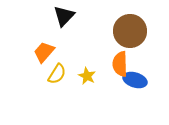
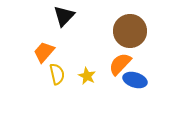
orange semicircle: rotated 45 degrees clockwise
yellow semicircle: rotated 45 degrees counterclockwise
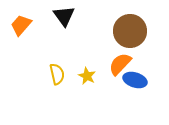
black triangle: rotated 20 degrees counterclockwise
orange trapezoid: moved 23 px left, 27 px up
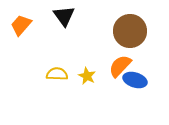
orange semicircle: moved 2 px down
yellow semicircle: rotated 75 degrees counterclockwise
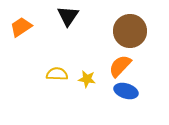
black triangle: moved 4 px right; rotated 10 degrees clockwise
orange trapezoid: moved 2 px down; rotated 15 degrees clockwise
yellow star: moved 3 px down; rotated 18 degrees counterclockwise
blue ellipse: moved 9 px left, 11 px down
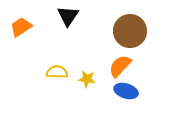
yellow semicircle: moved 2 px up
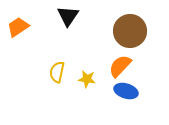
orange trapezoid: moved 3 px left
yellow semicircle: rotated 80 degrees counterclockwise
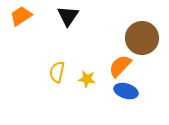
orange trapezoid: moved 3 px right, 11 px up
brown circle: moved 12 px right, 7 px down
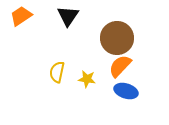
brown circle: moved 25 px left
